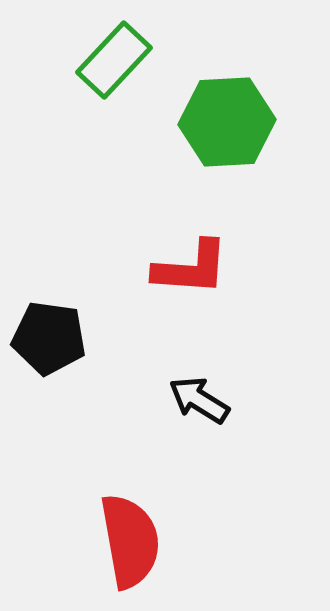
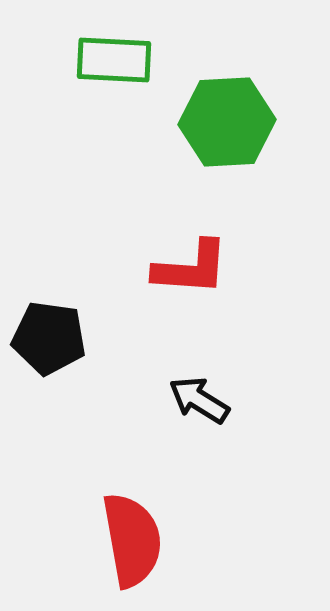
green rectangle: rotated 50 degrees clockwise
red semicircle: moved 2 px right, 1 px up
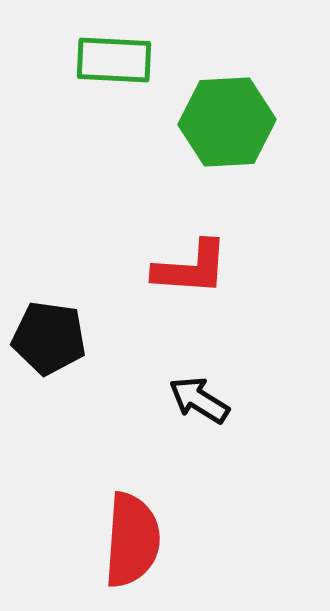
red semicircle: rotated 14 degrees clockwise
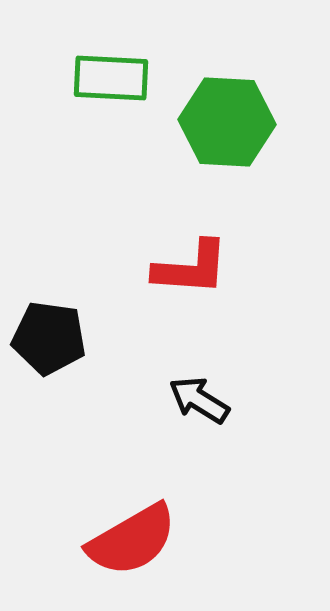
green rectangle: moved 3 px left, 18 px down
green hexagon: rotated 6 degrees clockwise
red semicircle: rotated 56 degrees clockwise
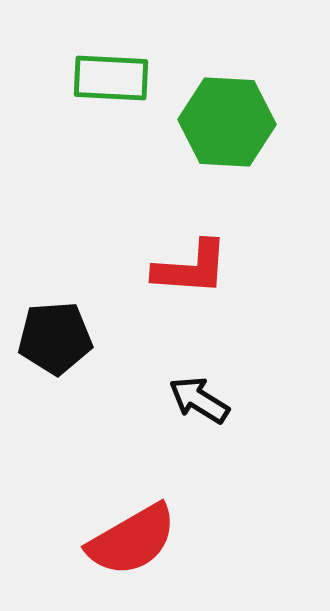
black pentagon: moved 6 px right; rotated 12 degrees counterclockwise
